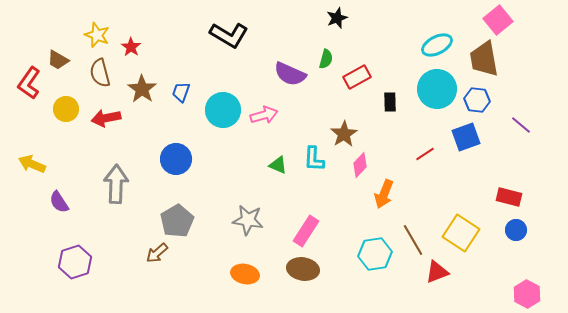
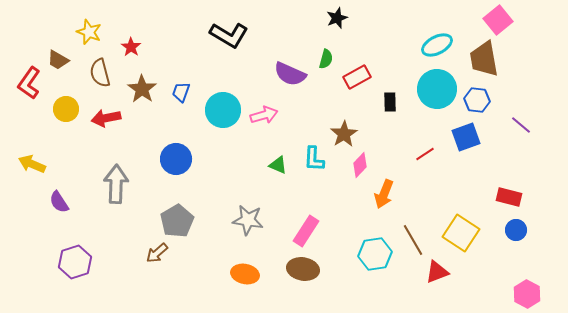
yellow star at (97, 35): moved 8 px left, 3 px up
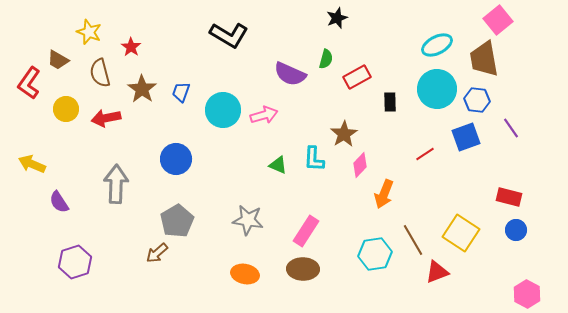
purple line at (521, 125): moved 10 px left, 3 px down; rotated 15 degrees clockwise
brown ellipse at (303, 269): rotated 8 degrees counterclockwise
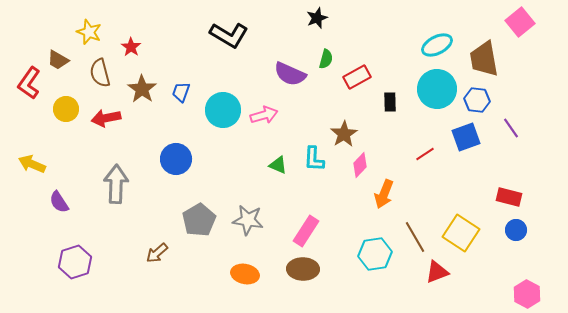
black star at (337, 18): moved 20 px left
pink square at (498, 20): moved 22 px right, 2 px down
gray pentagon at (177, 221): moved 22 px right, 1 px up
brown line at (413, 240): moved 2 px right, 3 px up
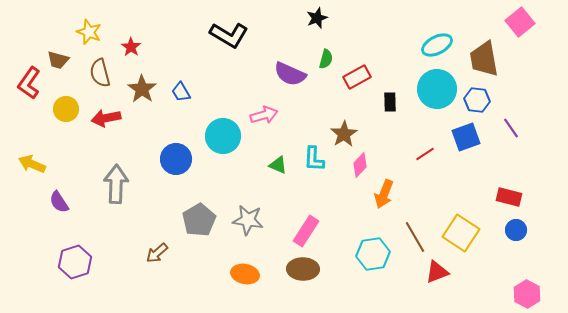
brown trapezoid at (58, 60): rotated 15 degrees counterclockwise
blue trapezoid at (181, 92): rotated 50 degrees counterclockwise
cyan circle at (223, 110): moved 26 px down
cyan hexagon at (375, 254): moved 2 px left
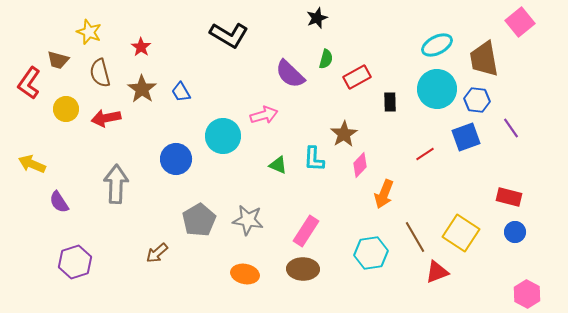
red star at (131, 47): moved 10 px right
purple semicircle at (290, 74): rotated 20 degrees clockwise
blue circle at (516, 230): moved 1 px left, 2 px down
cyan hexagon at (373, 254): moved 2 px left, 1 px up
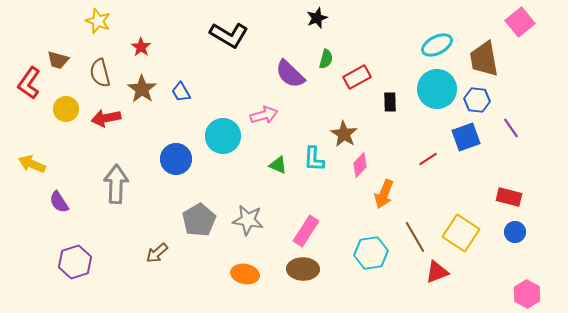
yellow star at (89, 32): moved 9 px right, 11 px up
brown star at (344, 134): rotated 8 degrees counterclockwise
red line at (425, 154): moved 3 px right, 5 px down
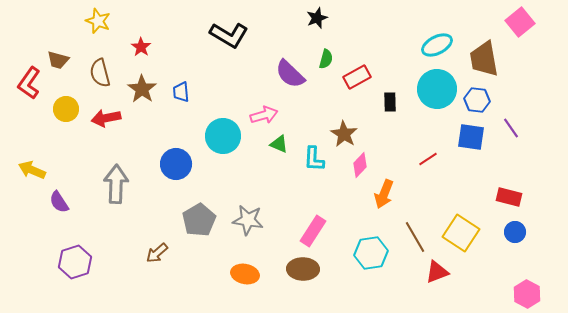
blue trapezoid at (181, 92): rotated 25 degrees clockwise
blue square at (466, 137): moved 5 px right; rotated 28 degrees clockwise
blue circle at (176, 159): moved 5 px down
yellow arrow at (32, 164): moved 6 px down
green triangle at (278, 165): moved 1 px right, 21 px up
pink rectangle at (306, 231): moved 7 px right
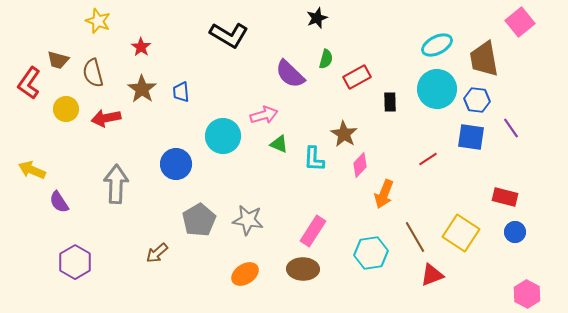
brown semicircle at (100, 73): moved 7 px left
red rectangle at (509, 197): moved 4 px left
purple hexagon at (75, 262): rotated 12 degrees counterclockwise
red triangle at (437, 272): moved 5 px left, 3 px down
orange ellipse at (245, 274): rotated 44 degrees counterclockwise
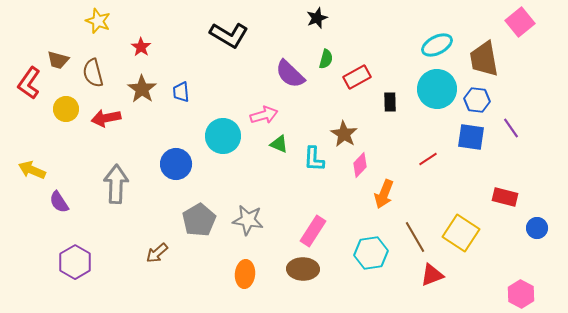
blue circle at (515, 232): moved 22 px right, 4 px up
orange ellipse at (245, 274): rotated 52 degrees counterclockwise
pink hexagon at (527, 294): moved 6 px left
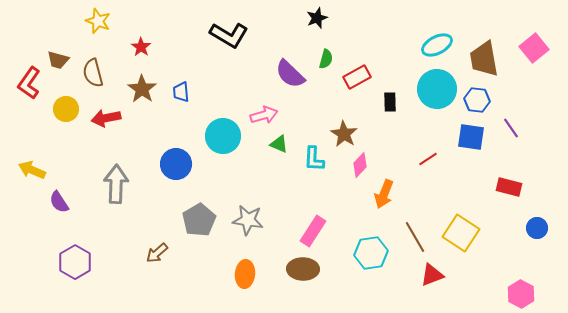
pink square at (520, 22): moved 14 px right, 26 px down
red rectangle at (505, 197): moved 4 px right, 10 px up
